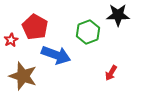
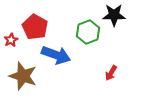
black star: moved 4 px left
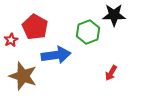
blue arrow: rotated 28 degrees counterclockwise
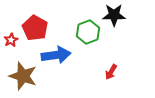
red pentagon: moved 1 px down
red arrow: moved 1 px up
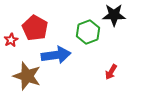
brown star: moved 4 px right
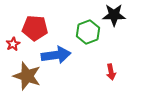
red pentagon: rotated 25 degrees counterclockwise
red star: moved 2 px right, 4 px down
red arrow: rotated 42 degrees counterclockwise
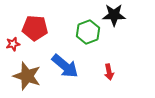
red star: rotated 16 degrees clockwise
blue arrow: moved 9 px right, 11 px down; rotated 48 degrees clockwise
red arrow: moved 2 px left
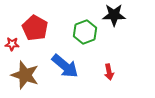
red pentagon: rotated 25 degrees clockwise
green hexagon: moved 3 px left
red star: moved 1 px left; rotated 16 degrees clockwise
brown star: moved 2 px left, 1 px up
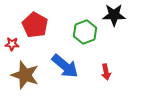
red pentagon: moved 3 px up
red arrow: moved 3 px left
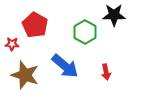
green hexagon: rotated 10 degrees counterclockwise
